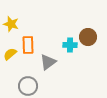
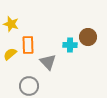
gray triangle: rotated 36 degrees counterclockwise
gray circle: moved 1 px right
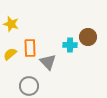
orange rectangle: moved 2 px right, 3 px down
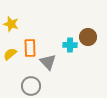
gray circle: moved 2 px right
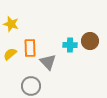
brown circle: moved 2 px right, 4 px down
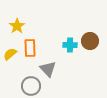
yellow star: moved 6 px right, 2 px down; rotated 21 degrees clockwise
gray triangle: moved 7 px down
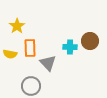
cyan cross: moved 2 px down
yellow semicircle: rotated 128 degrees counterclockwise
gray triangle: moved 6 px up
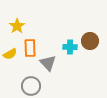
yellow semicircle: rotated 40 degrees counterclockwise
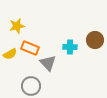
yellow star: rotated 21 degrees clockwise
brown circle: moved 5 px right, 1 px up
orange rectangle: rotated 66 degrees counterclockwise
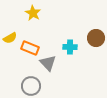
yellow star: moved 16 px right, 13 px up; rotated 28 degrees counterclockwise
brown circle: moved 1 px right, 2 px up
yellow semicircle: moved 16 px up
